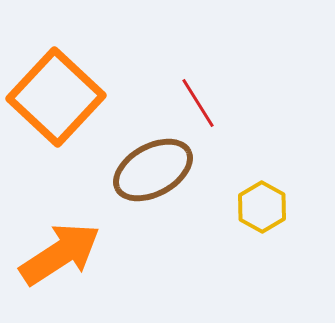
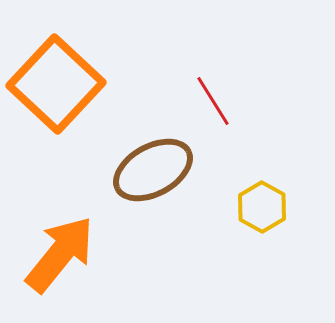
orange square: moved 13 px up
red line: moved 15 px right, 2 px up
orange arrow: rotated 18 degrees counterclockwise
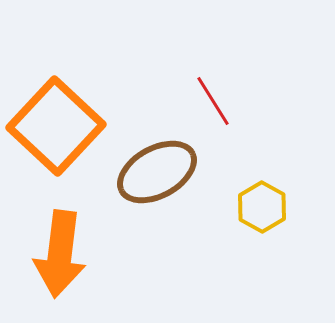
orange square: moved 42 px down
brown ellipse: moved 4 px right, 2 px down
orange arrow: rotated 148 degrees clockwise
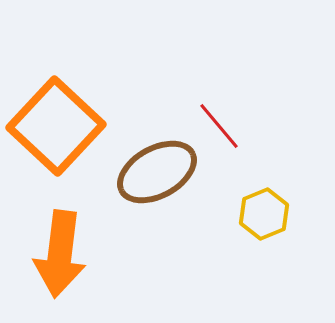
red line: moved 6 px right, 25 px down; rotated 8 degrees counterclockwise
yellow hexagon: moved 2 px right, 7 px down; rotated 9 degrees clockwise
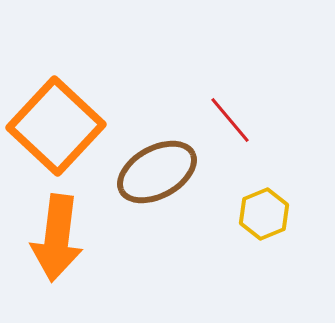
red line: moved 11 px right, 6 px up
orange arrow: moved 3 px left, 16 px up
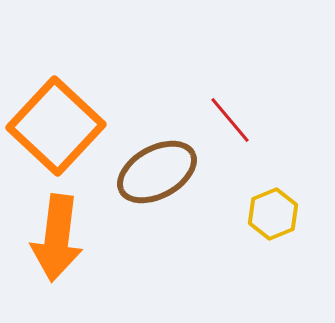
yellow hexagon: moved 9 px right
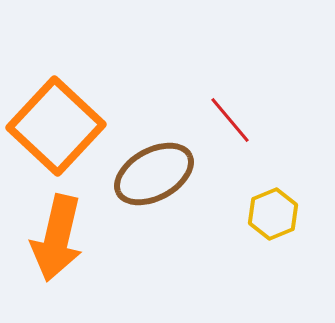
brown ellipse: moved 3 px left, 2 px down
orange arrow: rotated 6 degrees clockwise
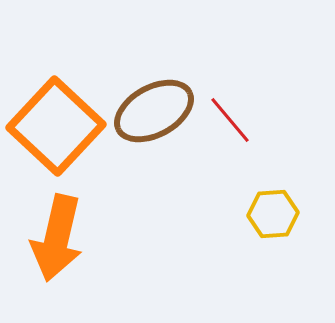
brown ellipse: moved 63 px up
yellow hexagon: rotated 18 degrees clockwise
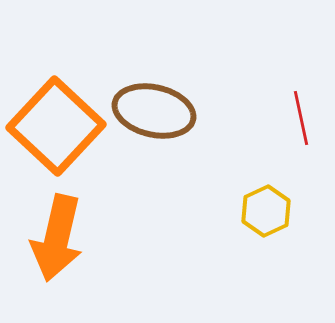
brown ellipse: rotated 42 degrees clockwise
red line: moved 71 px right, 2 px up; rotated 28 degrees clockwise
yellow hexagon: moved 7 px left, 3 px up; rotated 21 degrees counterclockwise
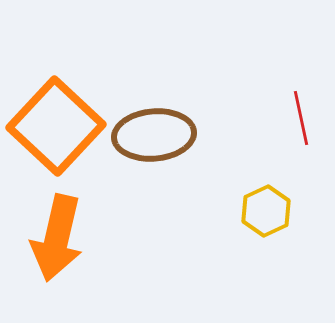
brown ellipse: moved 24 px down; rotated 18 degrees counterclockwise
